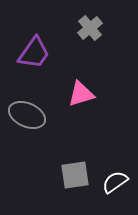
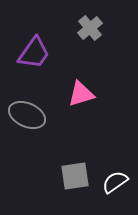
gray square: moved 1 px down
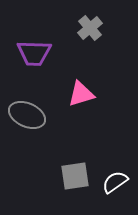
purple trapezoid: rotated 57 degrees clockwise
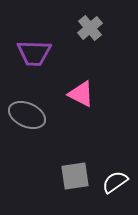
pink triangle: rotated 44 degrees clockwise
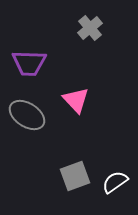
purple trapezoid: moved 5 px left, 10 px down
pink triangle: moved 5 px left, 6 px down; rotated 20 degrees clockwise
gray ellipse: rotated 9 degrees clockwise
gray square: rotated 12 degrees counterclockwise
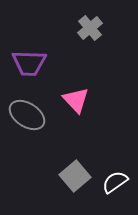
gray square: rotated 20 degrees counterclockwise
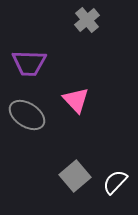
gray cross: moved 3 px left, 8 px up
white semicircle: rotated 12 degrees counterclockwise
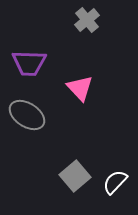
pink triangle: moved 4 px right, 12 px up
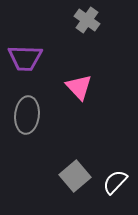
gray cross: rotated 15 degrees counterclockwise
purple trapezoid: moved 4 px left, 5 px up
pink triangle: moved 1 px left, 1 px up
gray ellipse: rotated 63 degrees clockwise
